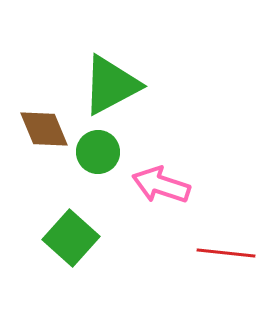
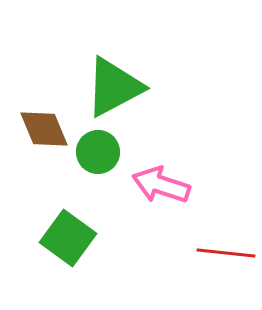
green triangle: moved 3 px right, 2 px down
green square: moved 3 px left; rotated 6 degrees counterclockwise
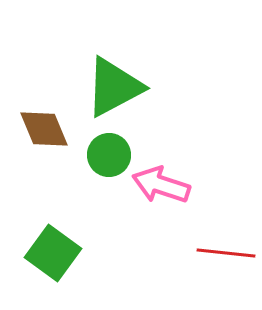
green circle: moved 11 px right, 3 px down
green square: moved 15 px left, 15 px down
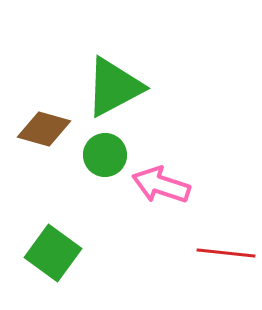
brown diamond: rotated 52 degrees counterclockwise
green circle: moved 4 px left
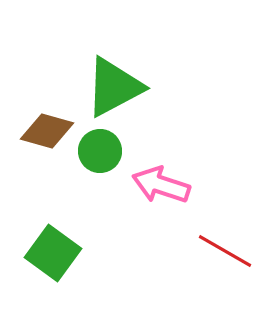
brown diamond: moved 3 px right, 2 px down
green circle: moved 5 px left, 4 px up
red line: moved 1 px left, 2 px up; rotated 24 degrees clockwise
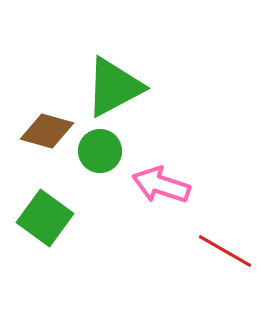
green square: moved 8 px left, 35 px up
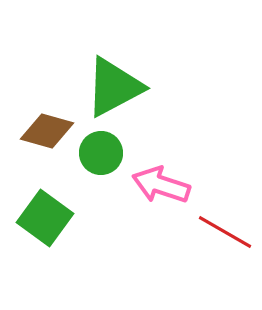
green circle: moved 1 px right, 2 px down
red line: moved 19 px up
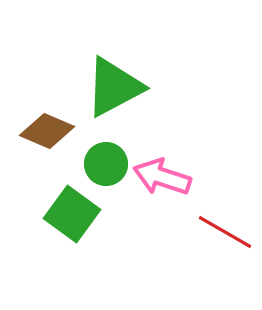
brown diamond: rotated 8 degrees clockwise
green circle: moved 5 px right, 11 px down
pink arrow: moved 1 px right, 8 px up
green square: moved 27 px right, 4 px up
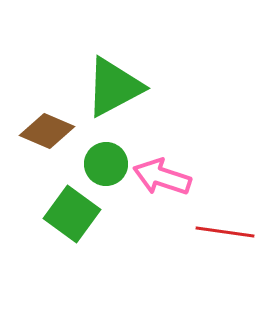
red line: rotated 22 degrees counterclockwise
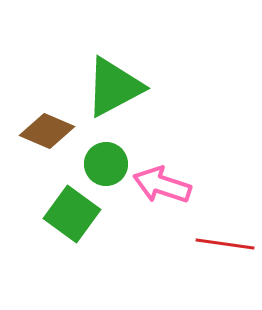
pink arrow: moved 8 px down
red line: moved 12 px down
